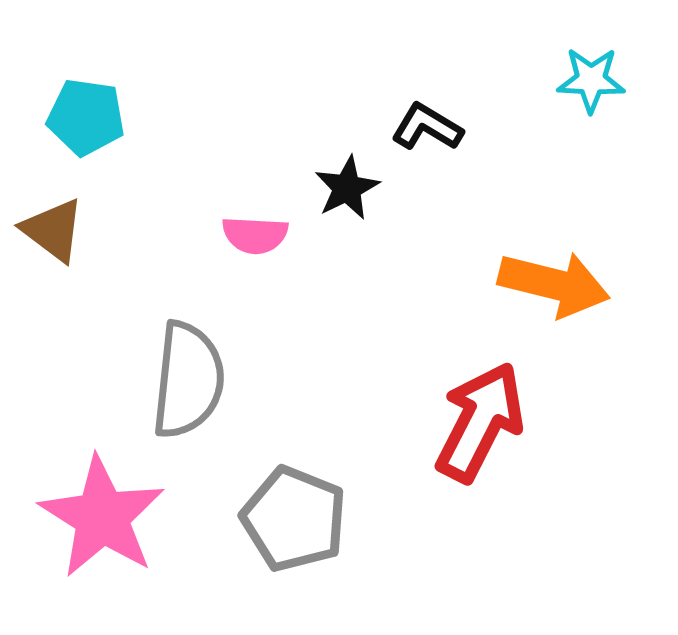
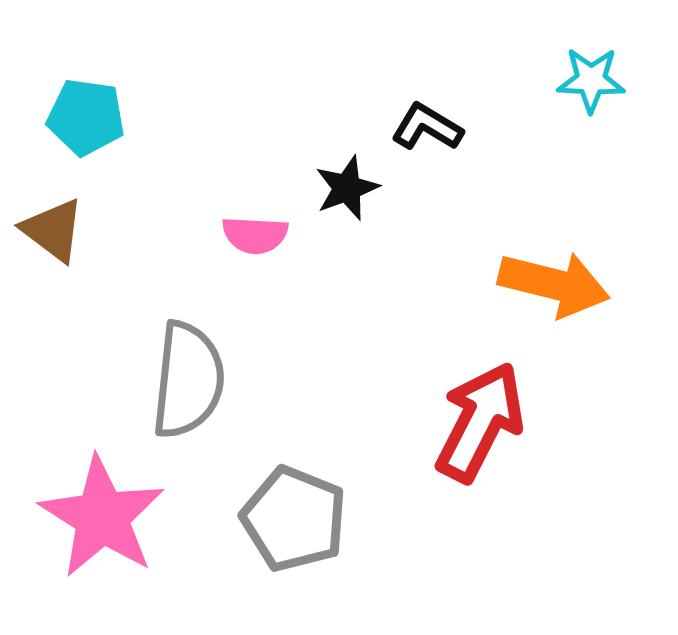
black star: rotated 6 degrees clockwise
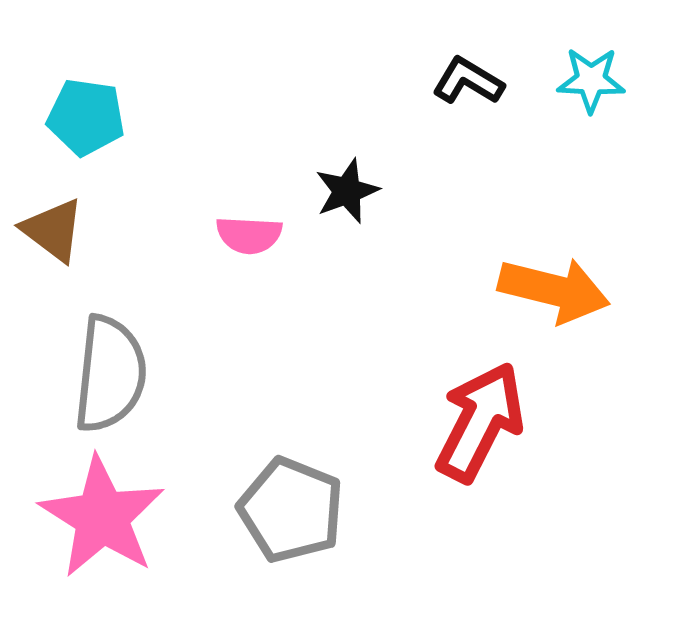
black L-shape: moved 41 px right, 46 px up
black star: moved 3 px down
pink semicircle: moved 6 px left
orange arrow: moved 6 px down
gray semicircle: moved 78 px left, 6 px up
gray pentagon: moved 3 px left, 9 px up
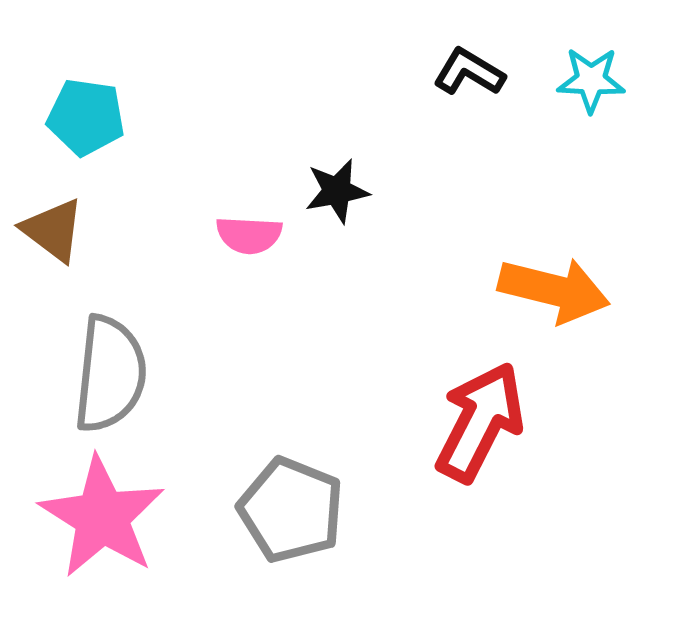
black L-shape: moved 1 px right, 9 px up
black star: moved 10 px left; rotated 10 degrees clockwise
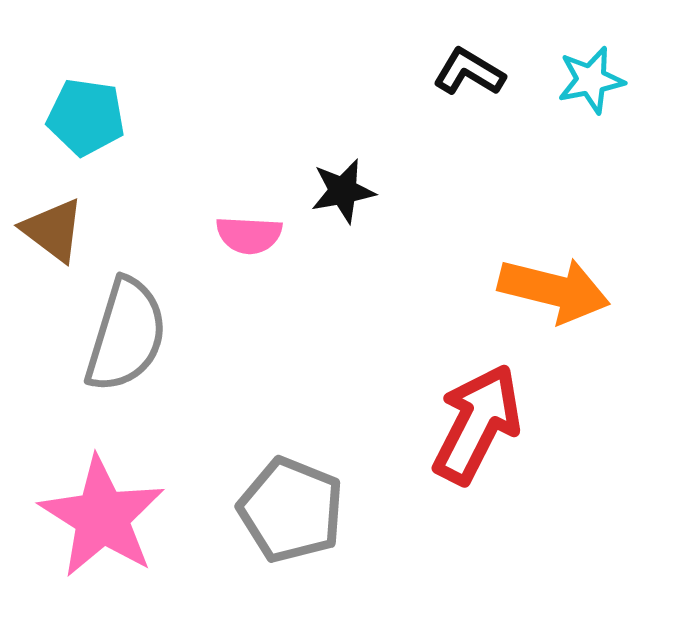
cyan star: rotated 14 degrees counterclockwise
black star: moved 6 px right
gray semicircle: moved 16 px right, 39 px up; rotated 11 degrees clockwise
red arrow: moved 3 px left, 2 px down
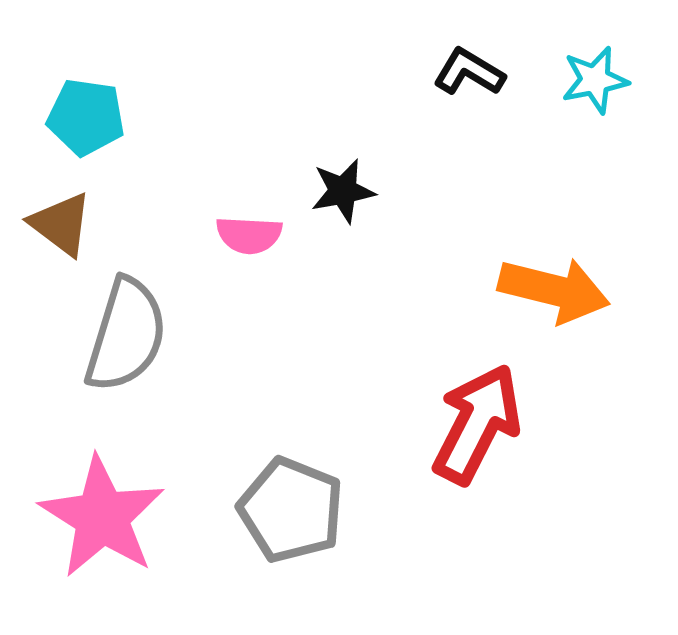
cyan star: moved 4 px right
brown triangle: moved 8 px right, 6 px up
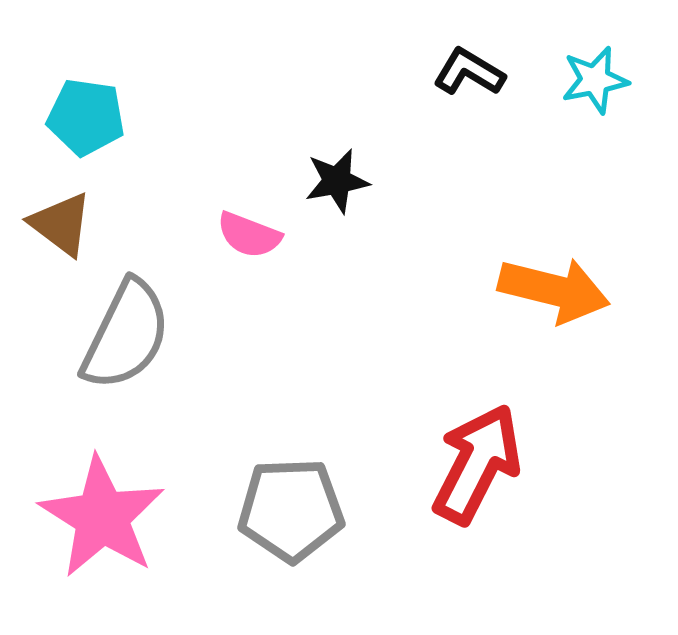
black star: moved 6 px left, 10 px up
pink semicircle: rotated 18 degrees clockwise
gray semicircle: rotated 9 degrees clockwise
red arrow: moved 40 px down
gray pentagon: rotated 24 degrees counterclockwise
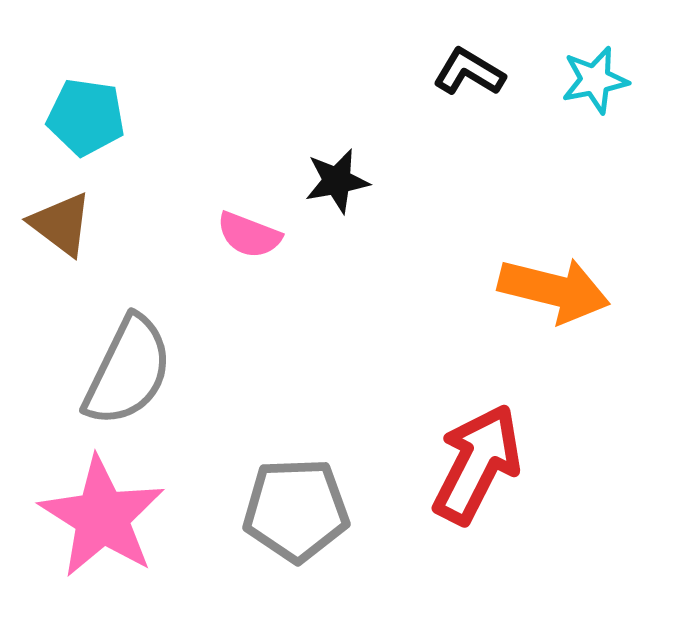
gray semicircle: moved 2 px right, 36 px down
gray pentagon: moved 5 px right
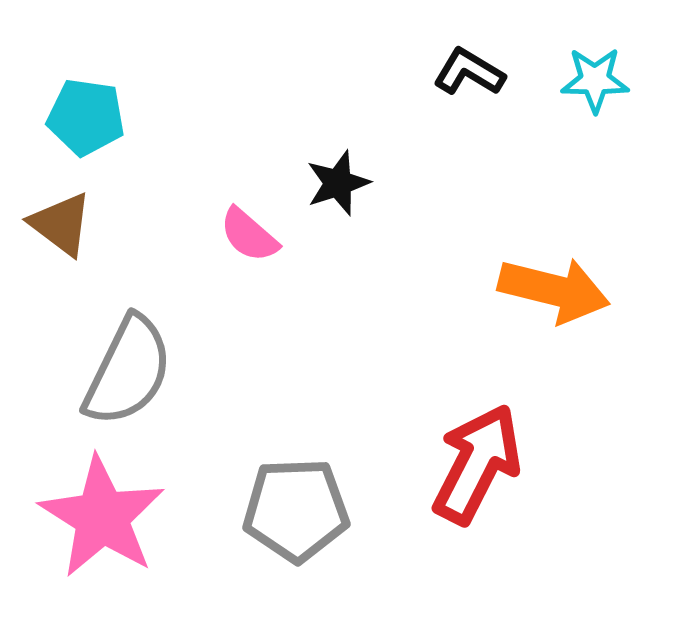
cyan star: rotated 12 degrees clockwise
black star: moved 1 px right, 2 px down; rotated 8 degrees counterclockwise
pink semicircle: rotated 20 degrees clockwise
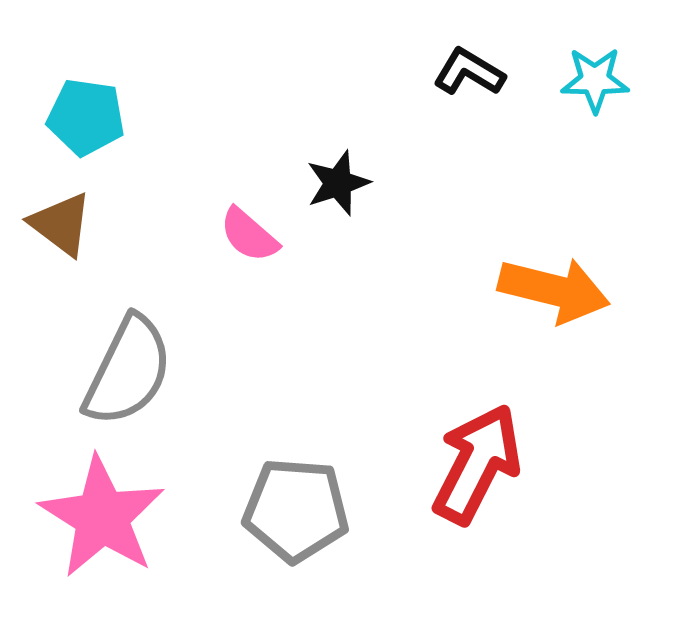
gray pentagon: rotated 6 degrees clockwise
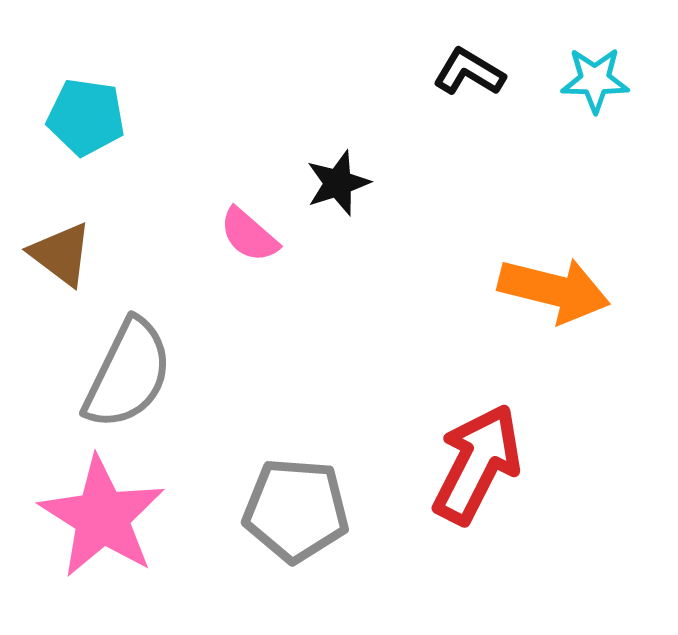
brown triangle: moved 30 px down
gray semicircle: moved 3 px down
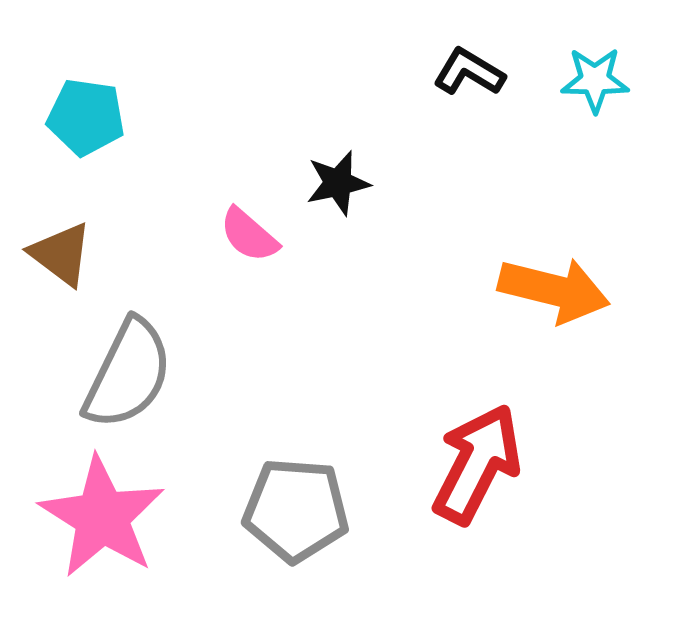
black star: rotated 6 degrees clockwise
